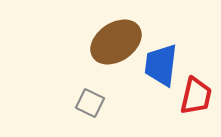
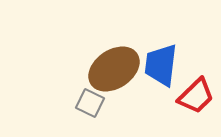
brown ellipse: moved 2 px left, 27 px down
red trapezoid: rotated 33 degrees clockwise
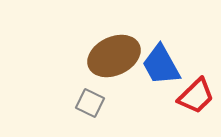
blue trapezoid: rotated 36 degrees counterclockwise
brown ellipse: moved 13 px up; rotated 9 degrees clockwise
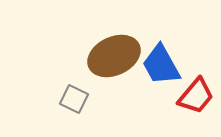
red trapezoid: rotated 6 degrees counterclockwise
gray square: moved 16 px left, 4 px up
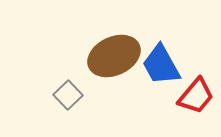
gray square: moved 6 px left, 4 px up; rotated 20 degrees clockwise
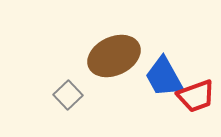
blue trapezoid: moved 3 px right, 12 px down
red trapezoid: rotated 30 degrees clockwise
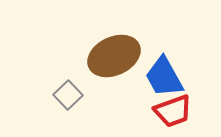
red trapezoid: moved 23 px left, 15 px down
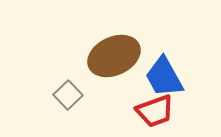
red trapezoid: moved 18 px left
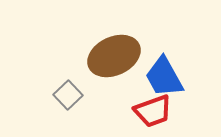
red trapezoid: moved 2 px left
